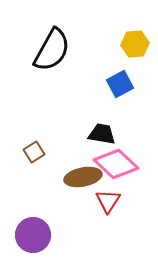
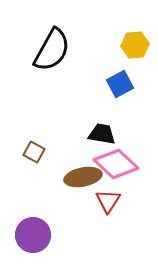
yellow hexagon: moved 1 px down
brown square: rotated 30 degrees counterclockwise
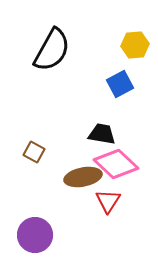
purple circle: moved 2 px right
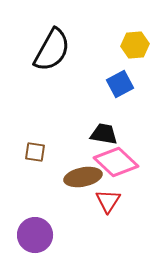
black trapezoid: moved 2 px right
brown square: moved 1 px right; rotated 20 degrees counterclockwise
pink diamond: moved 2 px up
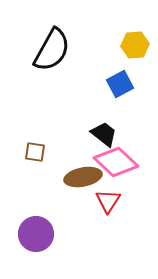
black trapezoid: rotated 28 degrees clockwise
purple circle: moved 1 px right, 1 px up
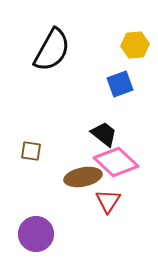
blue square: rotated 8 degrees clockwise
brown square: moved 4 px left, 1 px up
